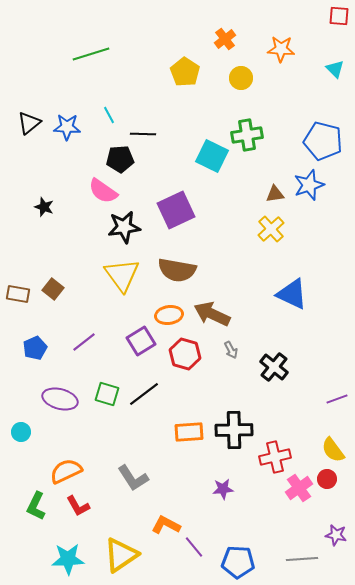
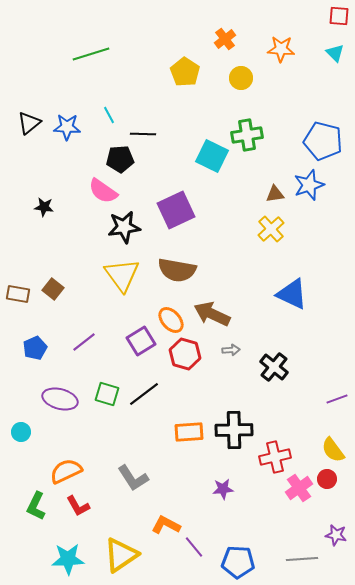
cyan triangle at (335, 69): moved 16 px up
black star at (44, 207): rotated 12 degrees counterclockwise
orange ellipse at (169, 315): moved 2 px right, 5 px down; rotated 56 degrees clockwise
gray arrow at (231, 350): rotated 66 degrees counterclockwise
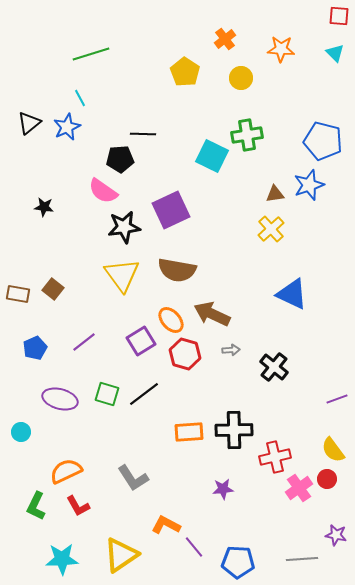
cyan line at (109, 115): moved 29 px left, 17 px up
blue star at (67, 127): rotated 28 degrees counterclockwise
purple square at (176, 210): moved 5 px left
cyan star at (68, 559): moved 6 px left
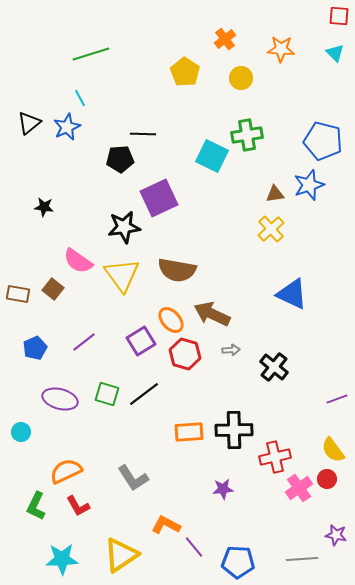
pink semicircle at (103, 191): moved 25 px left, 70 px down
purple square at (171, 210): moved 12 px left, 12 px up
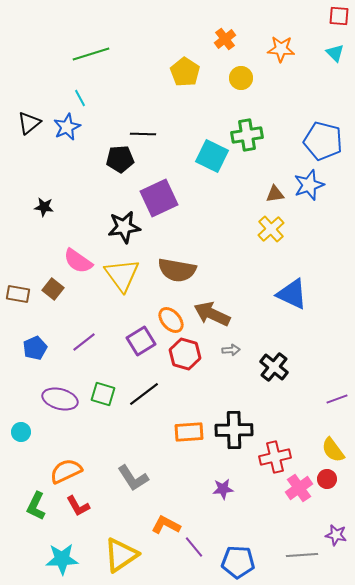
green square at (107, 394): moved 4 px left
gray line at (302, 559): moved 4 px up
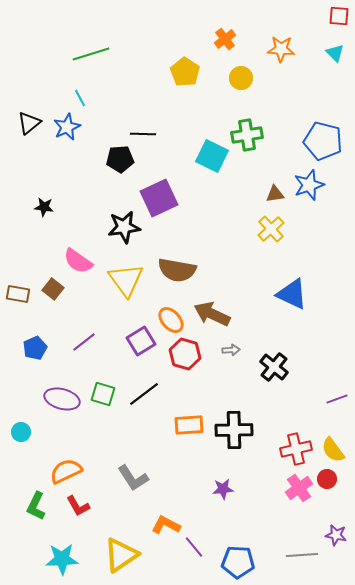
yellow triangle at (122, 275): moved 4 px right, 5 px down
purple ellipse at (60, 399): moved 2 px right
orange rectangle at (189, 432): moved 7 px up
red cross at (275, 457): moved 21 px right, 8 px up
